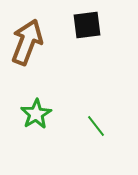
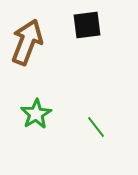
green line: moved 1 px down
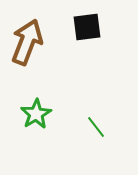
black square: moved 2 px down
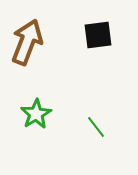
black square: moved 11 px right, 8 px down
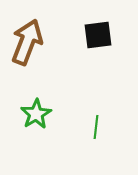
green line: rotated 45 degrees clockwise
